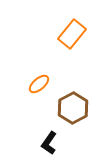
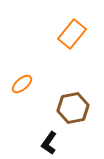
orange ellipse: moved 17 px left
brown hexagon: rotated 16 degrees clockwise
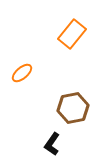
orange ellipse: moved 11 px up
black L-shape: moved 3 px right, 1 px down
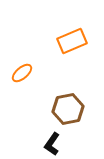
orange rectangle: moved 7 px down; rotated 28 degrees clockwise
brown hexagon: moved 5 px left, 1 px down
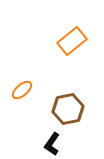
orange rectangle: rotated 16 degrees counterclockwise
orange ellipse: moved 17 px down
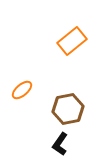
black L-shape: moved 8 px right
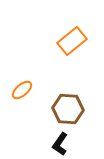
brown hexagon: rotated 16 degrees clockwise
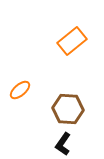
orange ellipse: moved 2 px left
black L-shape: moved 3 px right
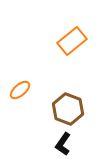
brown hexagon: rotated 16 degrees clockwise
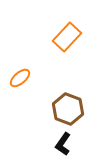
orange rectangle: moved 5 px left, 4 px up; rotated 8 degrees counterclockwise
orange ellipse: moved 12 px up
